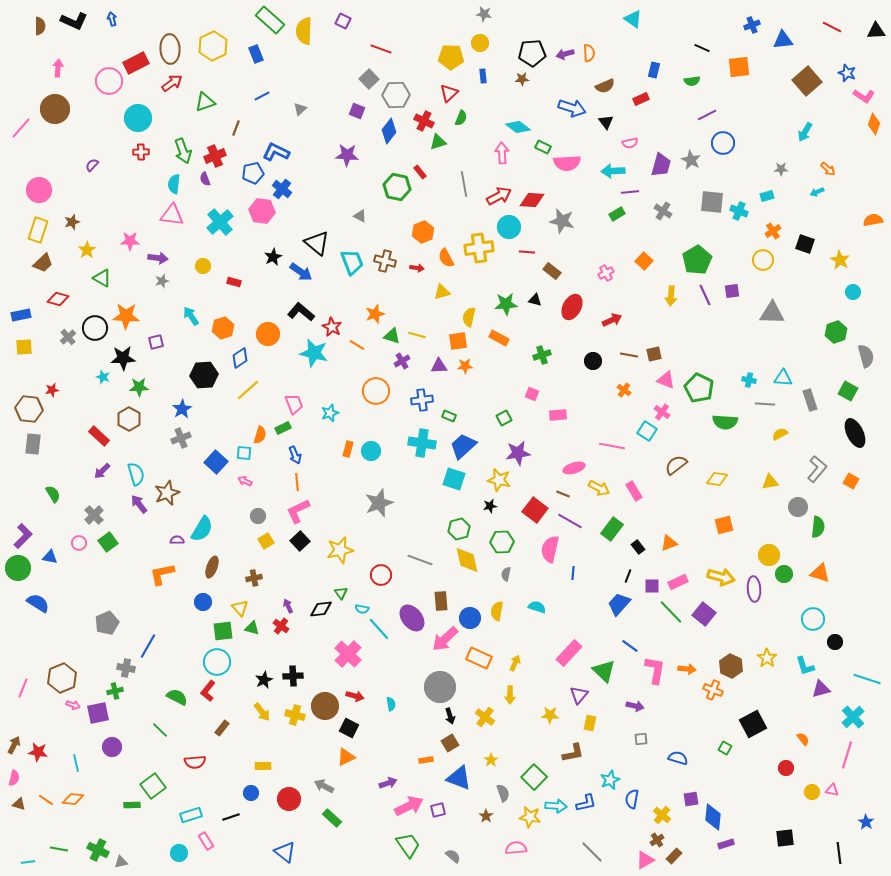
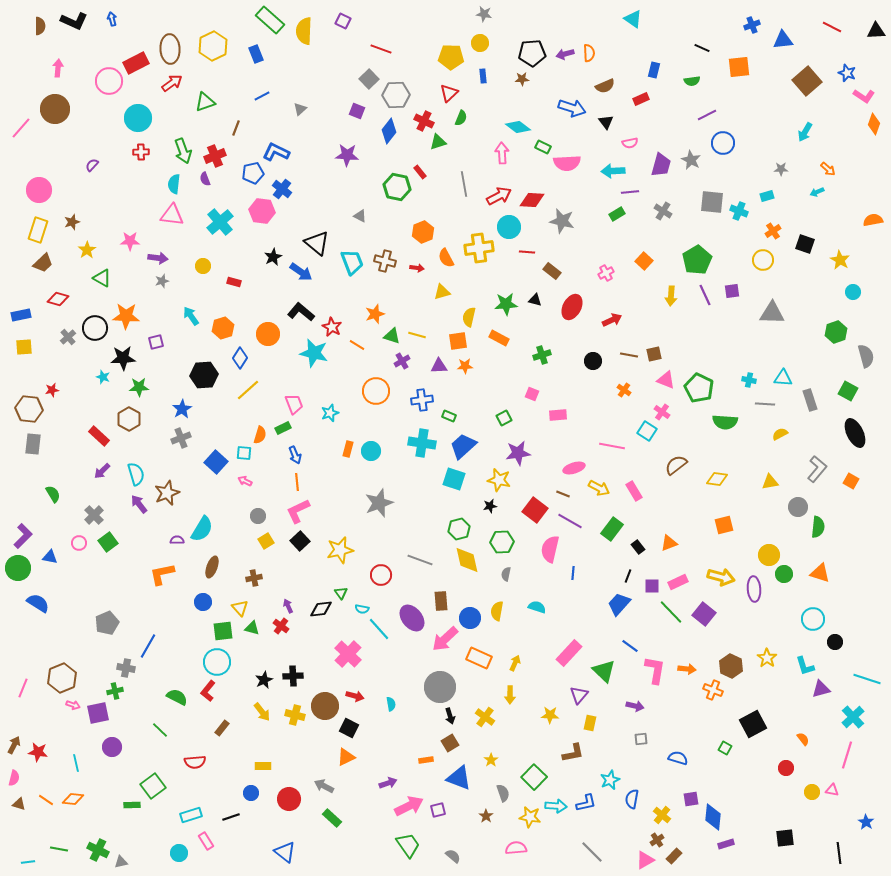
blue diamond at (240, 358): rotated 25 degrees counterclockwise
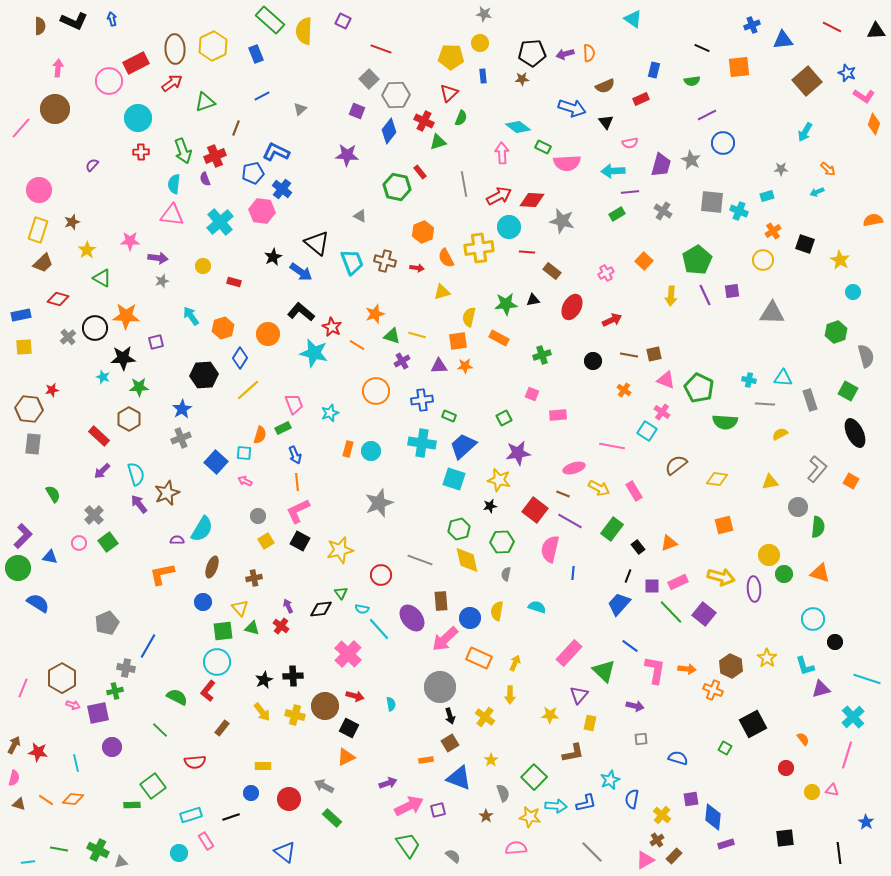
brown ellipse at (170, 49): moved 5 px right
black triangle at (535, 300): moved 2 px left; rotated 24 degrees counterclockwise
black square at (300, 541): rotated 18 degrees counterclockwise
brown hexagon at (62, 678): rotated 8 degrees counterclockwise
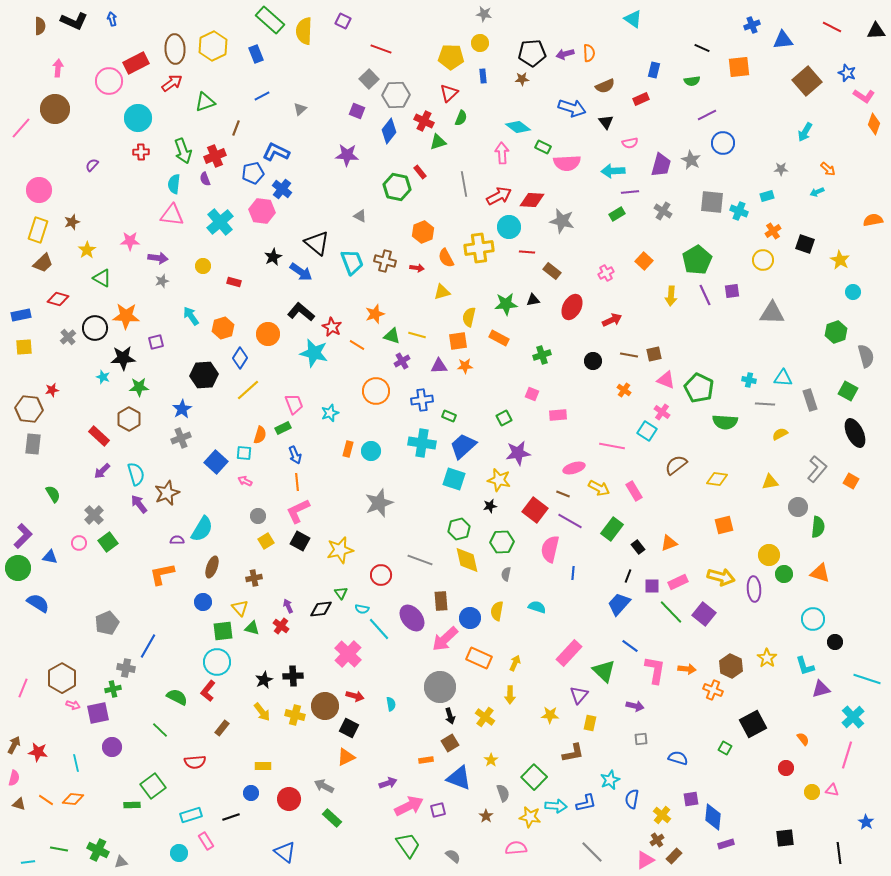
green cross at (115, 691): moved 2 px left, 2 px up
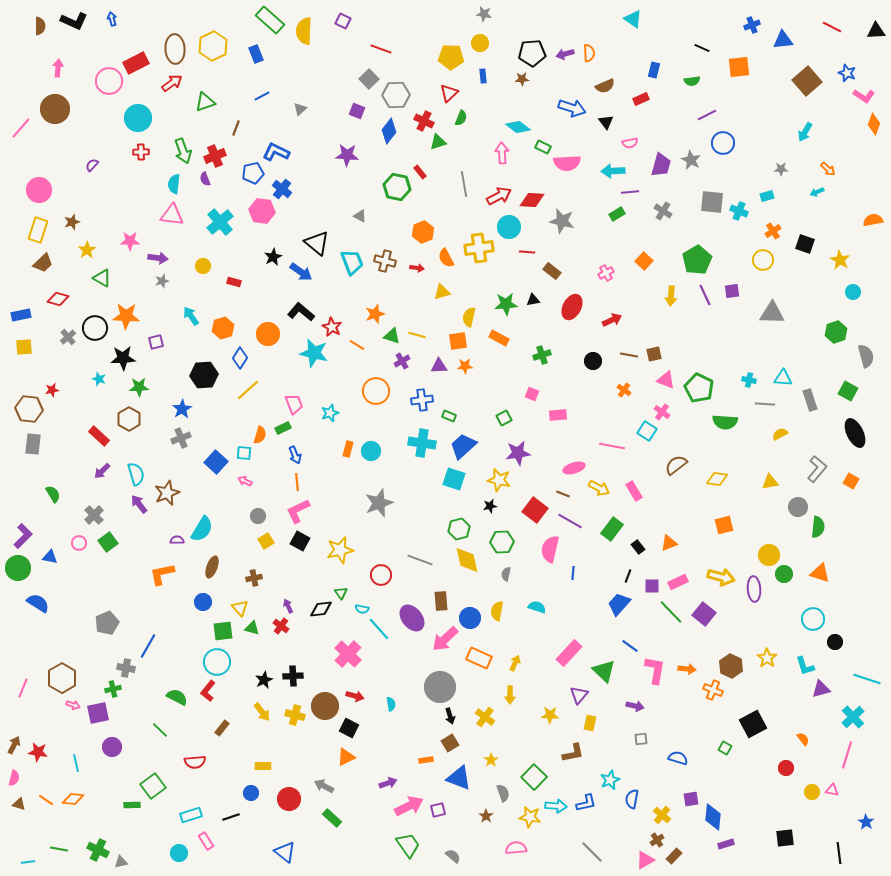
cyan star at (103, 377): moved 4 px left, 2 px down
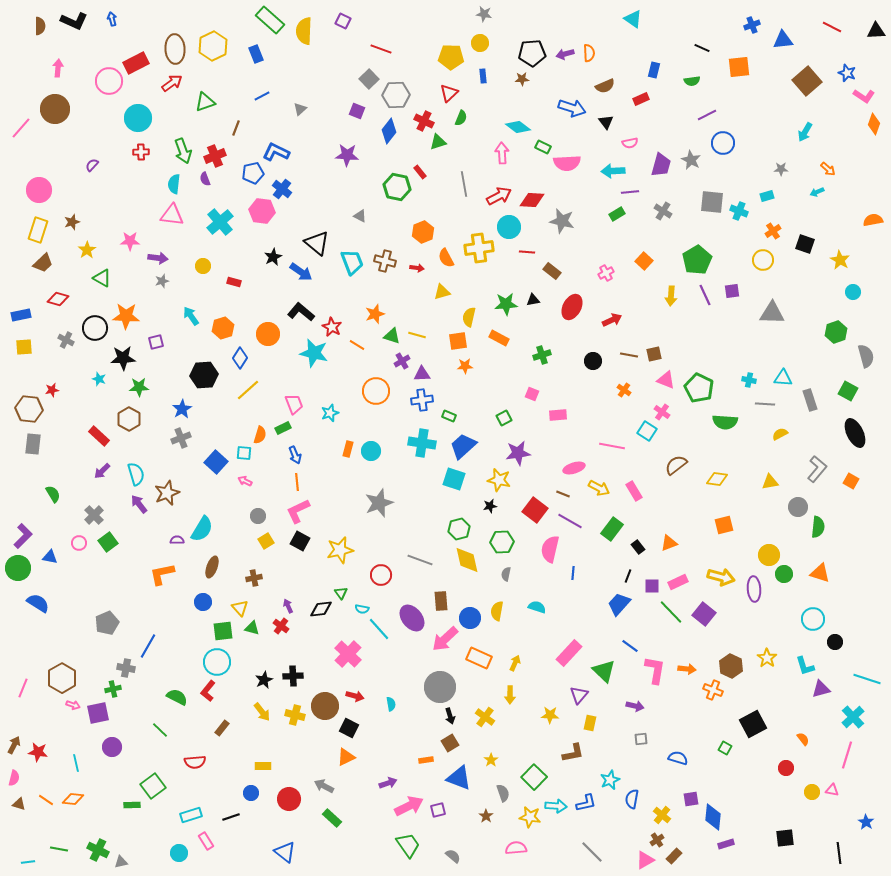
gray cross at (68, 337): moved 2 px left, 3 px down; rotated 21 degrees counterclockwise
purple triangle at (439, 366): moved 17 px left, 8 px down
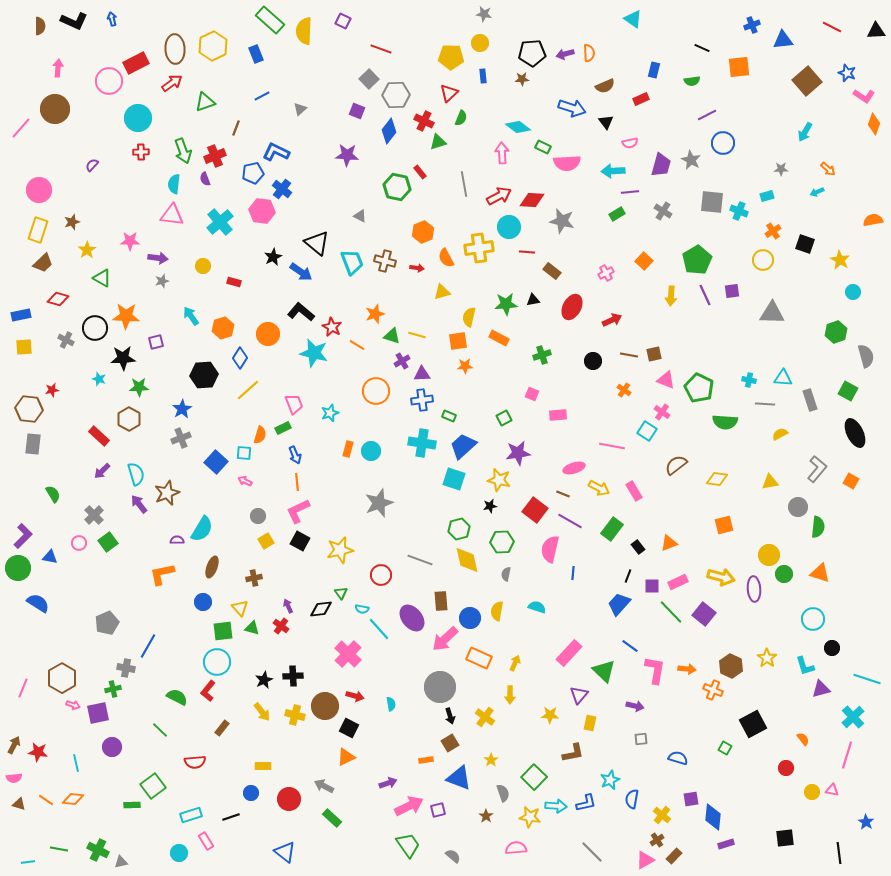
black circle at (835, 642): moved 3 px left, 6 px down
pink semicircle at (14, 778): rotated 70 degrees clockwise
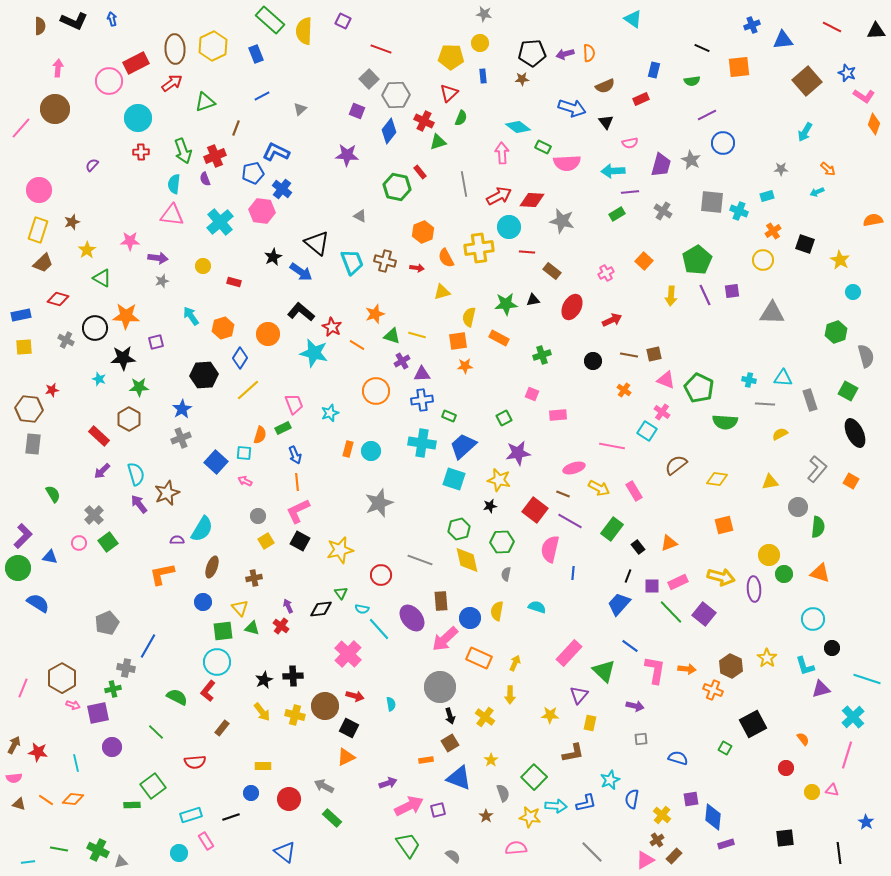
green line at (160, 730): moved 4 px left, 2 px down
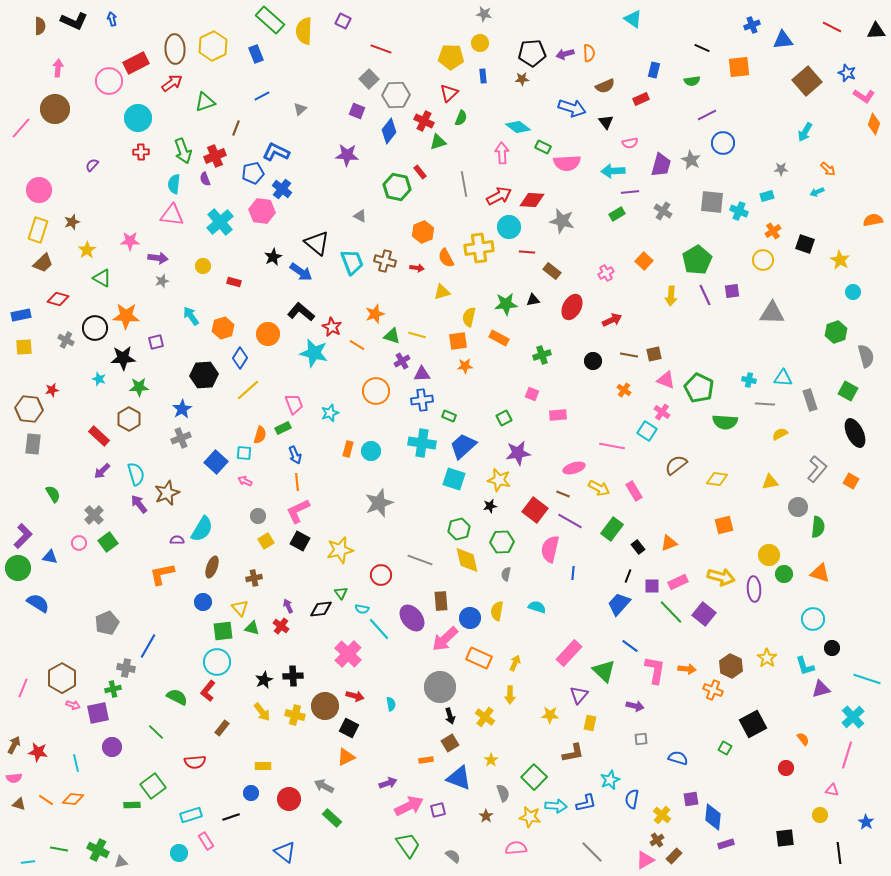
yellow circle at (812, 792): moved 8 px right, 23 px down
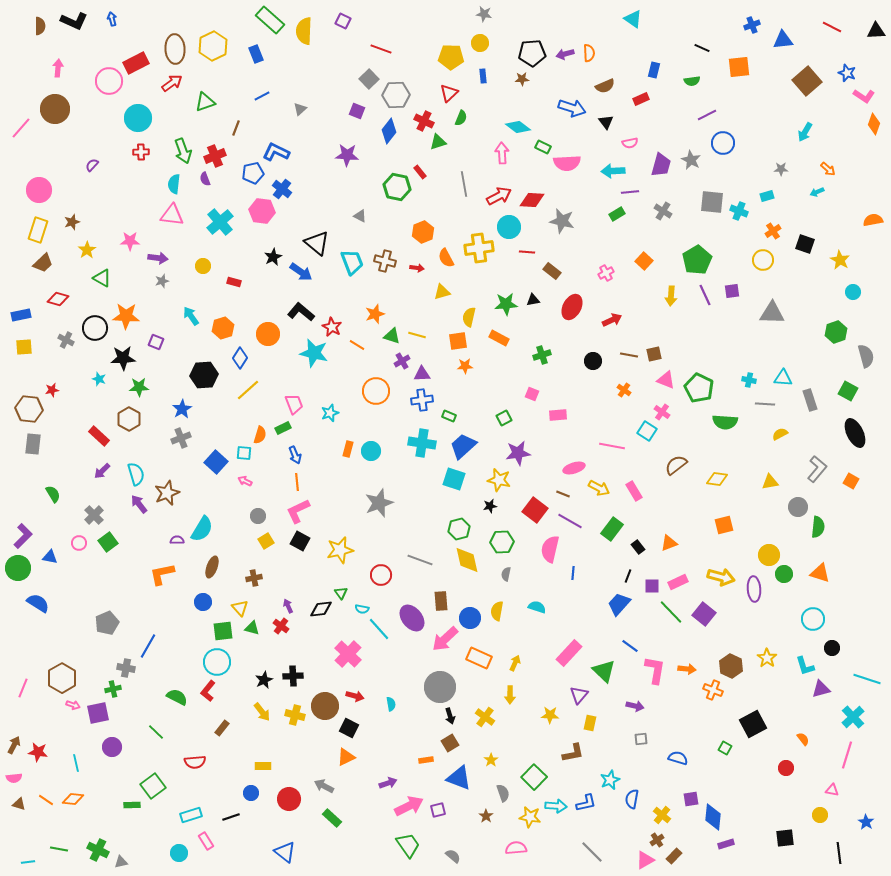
purple square at (156, 342): rotated 35 degrees clockwise
